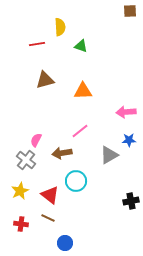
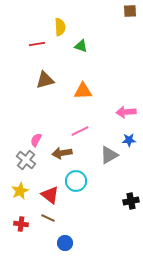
pink line: rotated 12 degrees clockwise
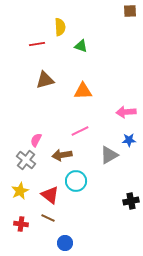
brown arrow: moved 2 px down
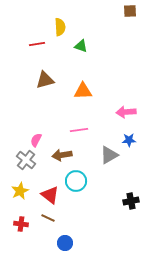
pink line: moved 1 px left, 1 px up; rotated 18 degrees clockwise
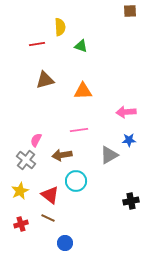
red cross: rotated 24 degrees counterclockwise
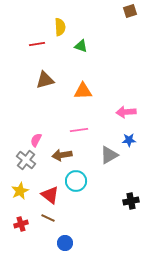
brown square: rotated 16 degrees counterclockwise
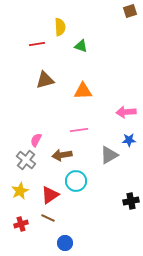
red triangle: rotated 48 degrees clockwise
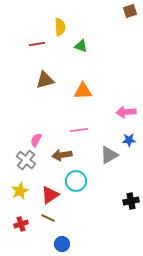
blue circle: moved 3 px left, 1 px down
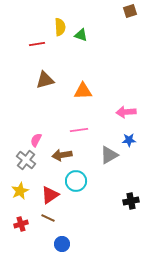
green triangle: moved 11 px up
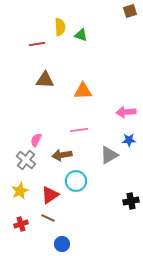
brown triangle: rotated 18 degrees clockwise
